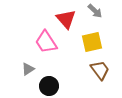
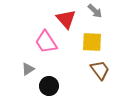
yellow square: rotated 15 degrees clockwise
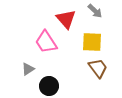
brown trapezoid: moved 2 px left, 2 px up
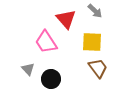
gray triangle: rotated 40 degrees counterclockwise
black circle: moved 2 px right, 7 px up
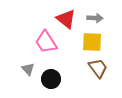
gray arrow: moved 7 px down; rotated 42 degrees counterclockwise
red triangle: rotated 10 degrees counterclockwise
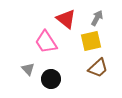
gray arrow: moved 2 px right; rotated 63 degrees counterclockwise
yellow square: moved 1 px left, 1 px up; rotated 15 degrees counterclockwise
brown trapezoid: rotated 85 degrees clockwise
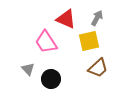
red triangle: rotated 15 degrees counterclockwise
yellow square: moved 2 px left
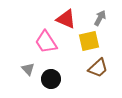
gray arrow: moved 3 px right
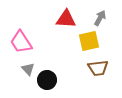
red triangle: rotated 20 degrees counterclockwise
pink trapezoid: moved 25 px left
brown trapezoid: rotated 35 degrees clockwise
black circle: moved 4 px left, 1 px down
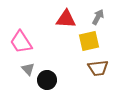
gray arrow: moved 2 px left, 1 px up
